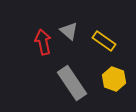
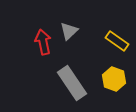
gray triangle: rotated 36 degrees clockwise
yellow rectangle: moved 13 px right
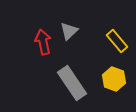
yellow rectangle: rotated 15 degrees clockwise
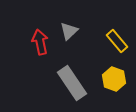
red arrow: moved 3 px left
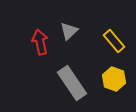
yellow rectangle: moved 3 px left
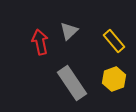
yellow hexagon: rotated 20 degrees clockwise
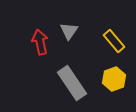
gray triangle: rotated 12 degrees counterclockwise
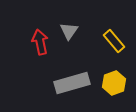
yellow hexagon: moved 4 px down
gray rectangle: rotated 72 degrees counterclockwise
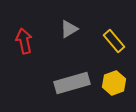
gray triangle: moved 2 px up; rotated 24 degrees clockwise
red arrow: moved 16 px left, 1 px up
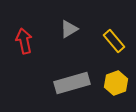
yellow hexagon: moved 2 px right
